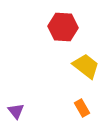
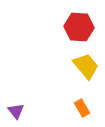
red hexagon: moved 16 px right
yellow trapezoid: rotated 12 degrees clockwise
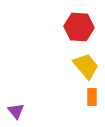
orange rectangle: moved 10 px right, 11 px up; rotated 30 degrees clockwise
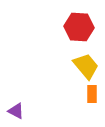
orange rectangle: moved 3 px up
purple triangle: rotated 24 degrees counterclockwise
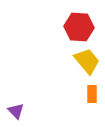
yellow trapezoid: moved 1 px right, 5 px up
purple triangle: rotated 18 degrees clockwise
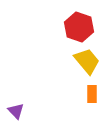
red hexagon: rotated 16 degrees clockwise
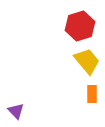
red hexagon: moved 1 px right, 1 px up; rotated 24 degrees clockwise
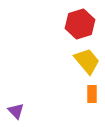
red hexagon: moved 2 px up
